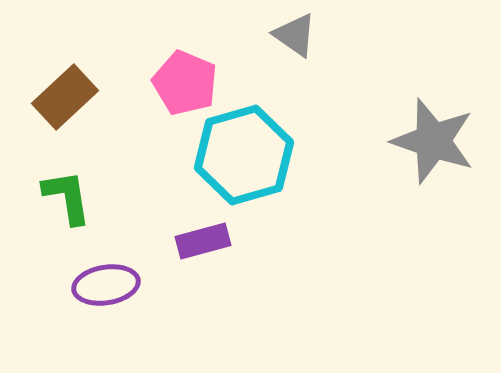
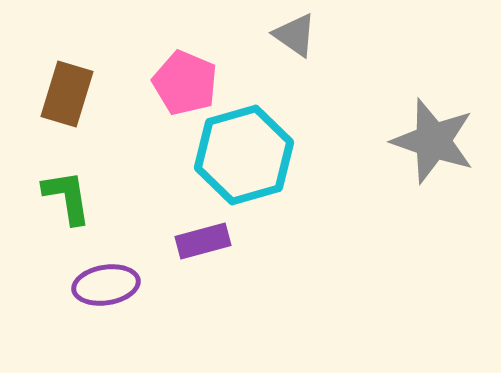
brown rectangle: moved 2 px right, 3 px up; rotated 30 degrees counterclockwise
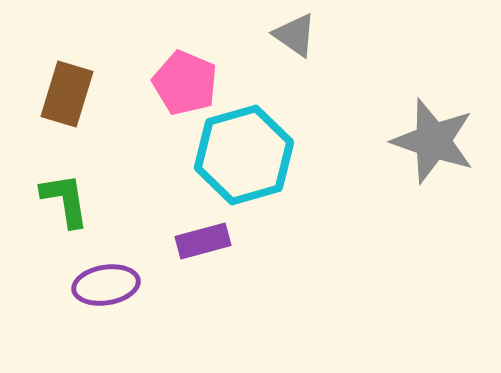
green L-shape: moved 2 px left, 3 px down
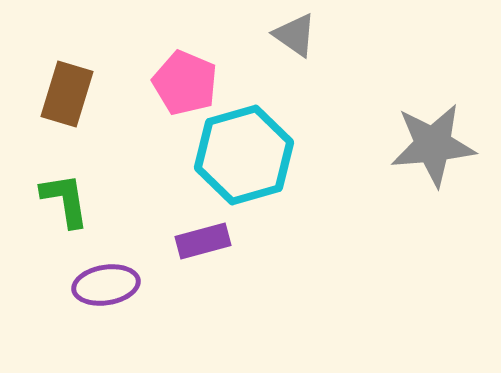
gray star: moved 4 px down; rotated 24 degrees counterclockwise
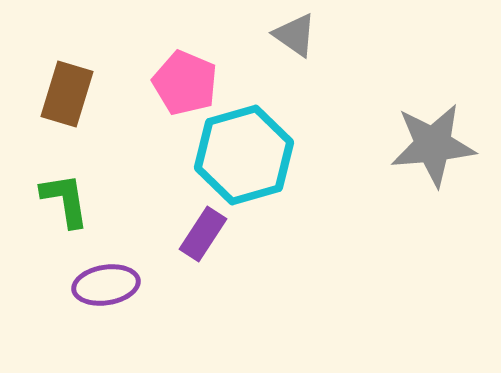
purple rectangle: moved 7 px up; rotated 42 degrees counterclockwise
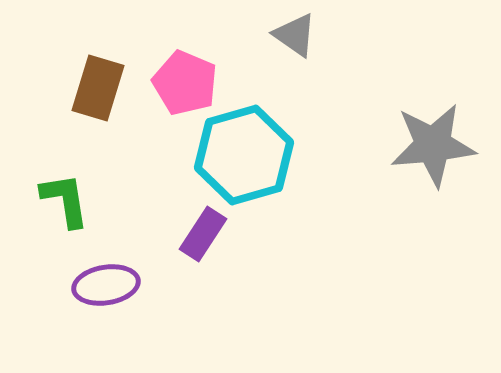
brown rectangle: moved 31 px right, 6 px up
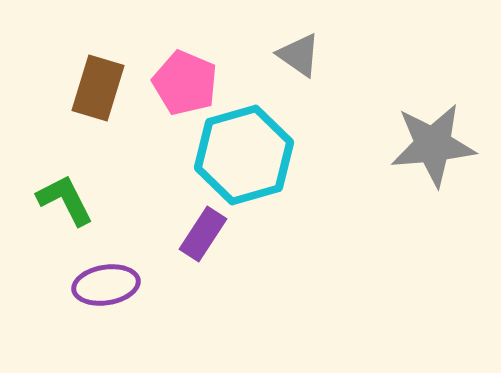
gray triangle: moved 4 px right, 20 px down
green L-shape: rotated 18 degrees counterclockwise
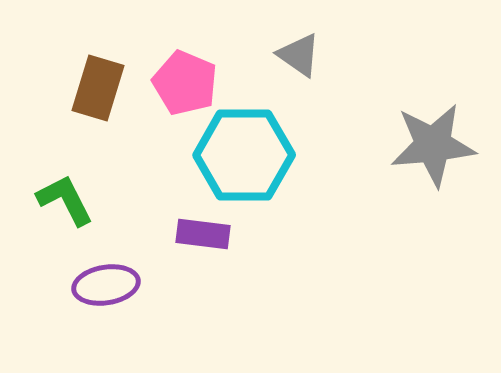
cyan hexagon: rotated 16 degrees clockwise
purple rectangle: rotated 64 degrees clockwise
